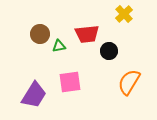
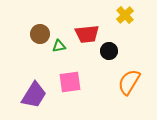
yellow cross: moved 1 px right, 1 px down
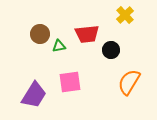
black circle: moved 2 px right, 1 px up
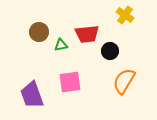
yellow cross: rotated 12 degrees counterclockwise
brown circle: moved 1 px left, 2 px up
green triangle: moved 2 px right, 1 px up
black circle: moved 1 px left, 1 px down
orange semicircle: moved 5 px left, 1 px up
purple trapezoid: moved 2 px left; rotated 128 degrees clockwise
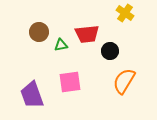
yellow cross: moved 2 px up
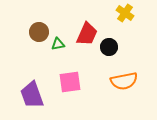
red trapezoid: rotated 60 degrees counterclockwise
green triangle: moved 3 px left, 1 px up
black circle: moved 1 px left, 4 px up
orange semicircle: rotated 132 degrees counterclockwise
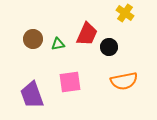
brown circle: moved 6 px left, 7 px down
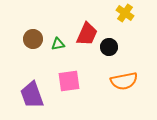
pink square: moved 1 px left, 1 px up
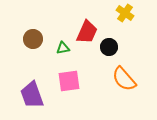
red trapezoid: moved 2 px up
green triangle: moved 5 px right, 4 px down
orange semicircle: moved 2 px up; rotated 60 degrees clockwise
